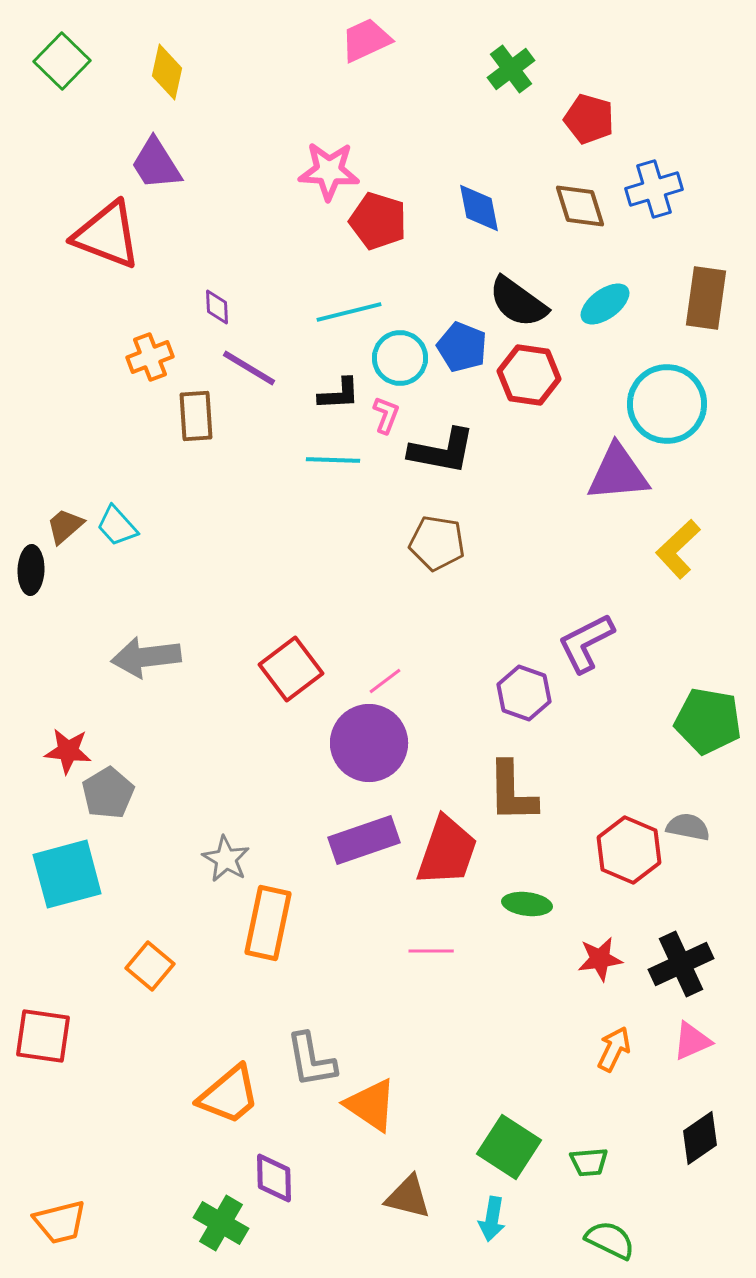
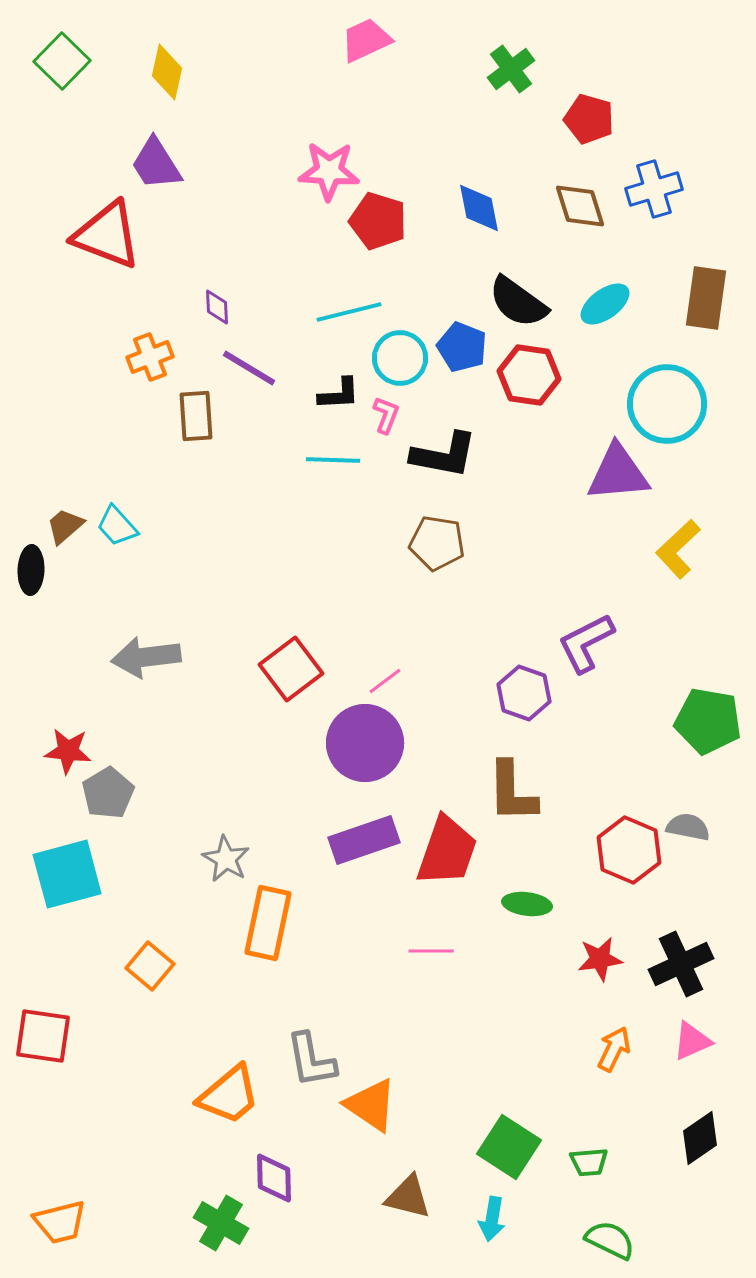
black L-shape at (442, 451): moved 2 px right, 4 px down
purple circle at (369, 743): moved 4 px left
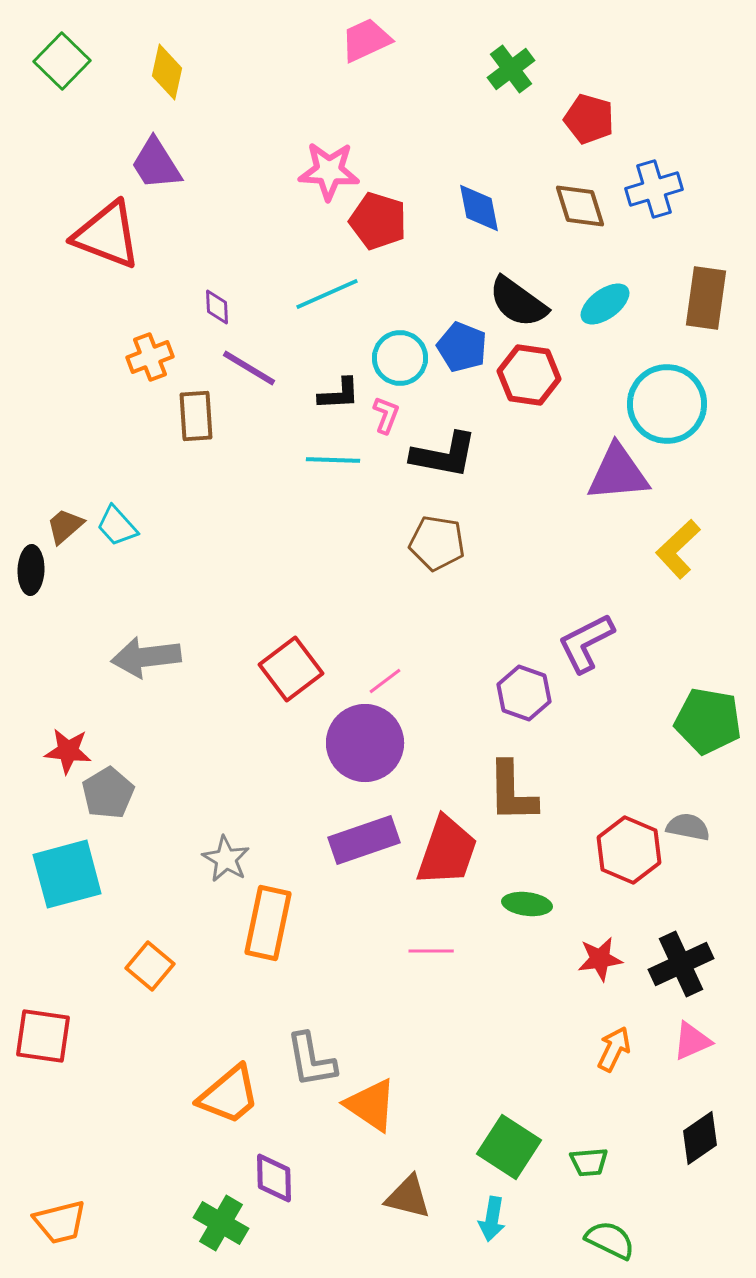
cyan line at (349, 312): moved 22 px left, 18 px up; rotated 10 degrees counterclockwise
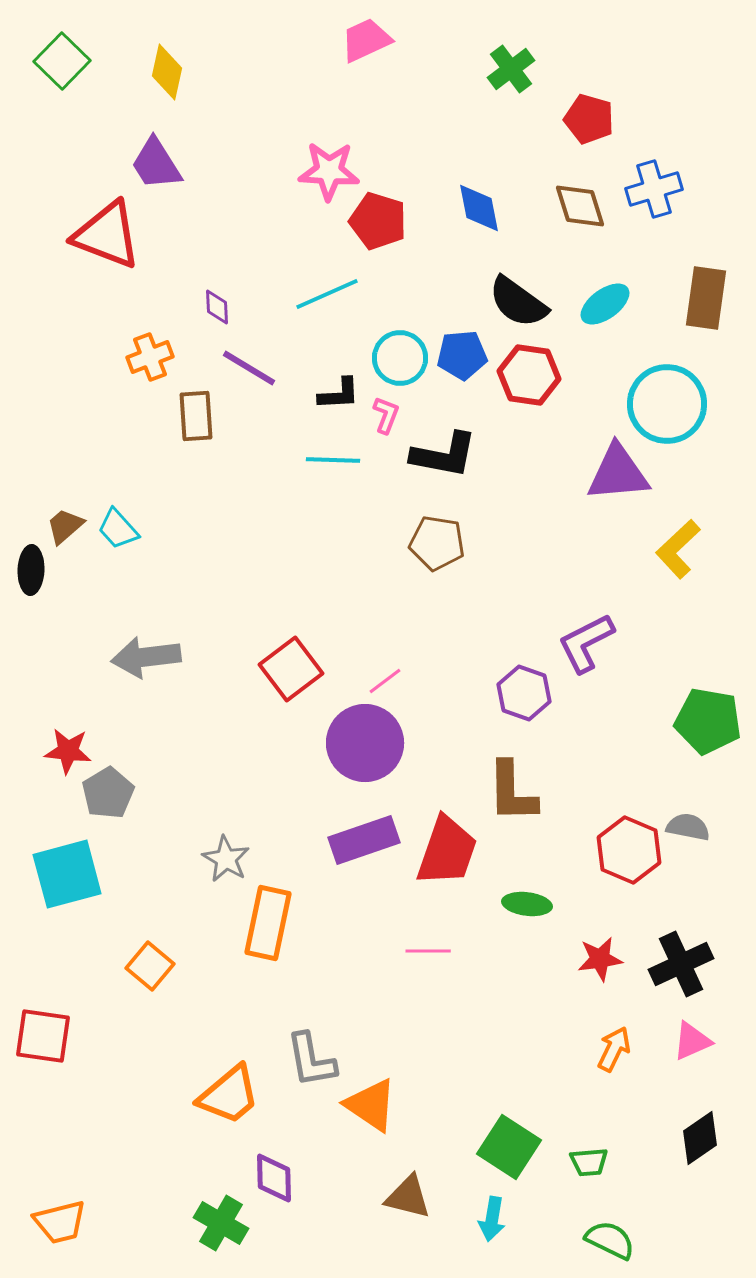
blue pentagon at (462, 347): moved 8 px down; rotated 27 degrees counterclockwise
cyan trapezoid at (117, 526): moved 1 px right, 3 px down
pink line at (431, 951): moved 3 px left
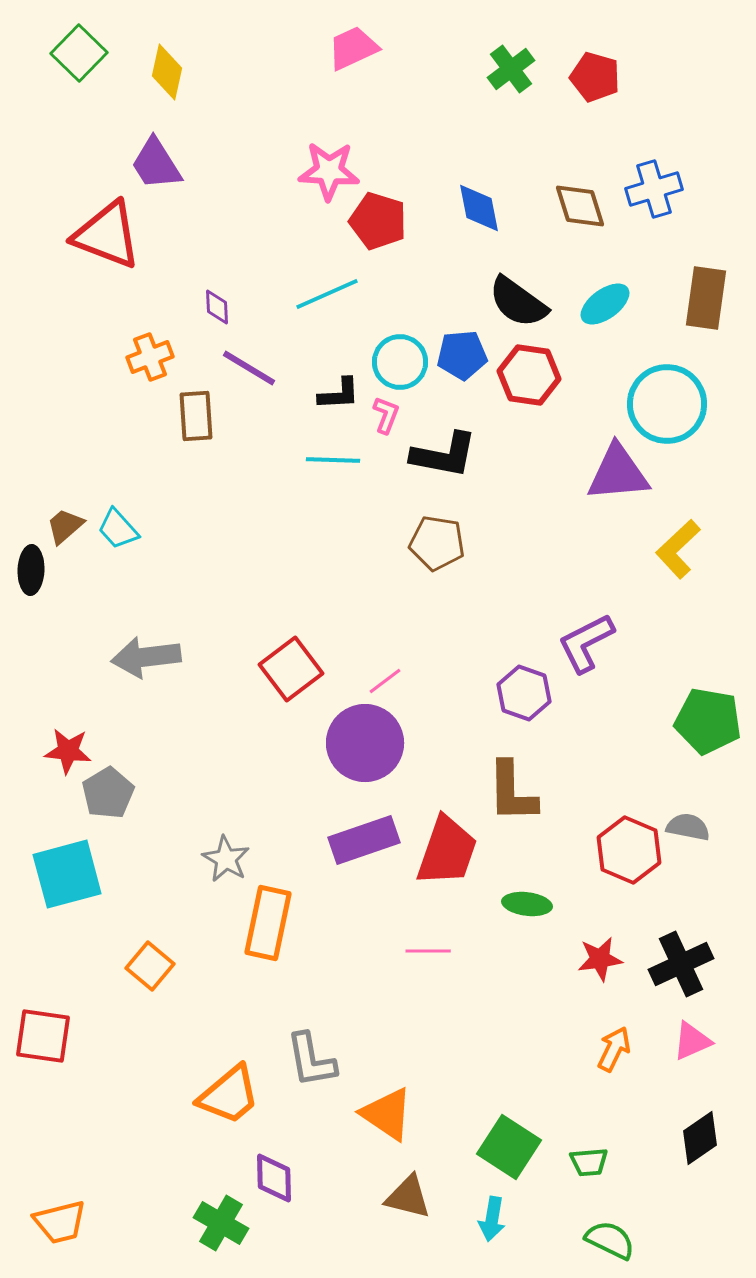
pink trapezoid at (366, 40): moved 13 px left, 8 px down
green square at (62, 61): moved 17 px right, 8 px up
red pentagon at (589, 119): moved 6 px right, 42 px up
cyan circle at (400, 358): moved 4 px down
orange triangle at (371, 1105): moved 16 px right, 9 px down
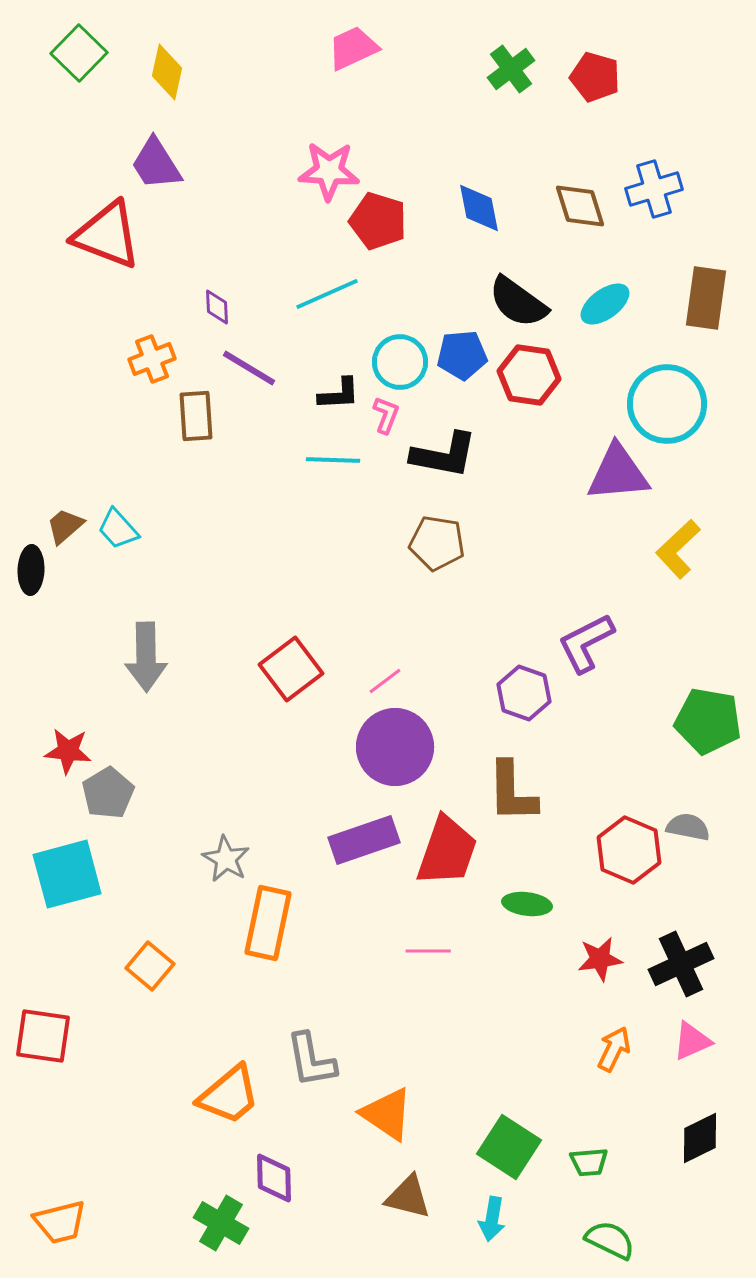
orange cross at (150, 357): moved 2 px right, 2 px down
gray arrow at (146, 657): rotated 84 degrees counterclockwise
purple circle at (365, 743): moved 30 px right, 4 px down
black diamond at (700, 1138): rotated 8 degrees clockwise
